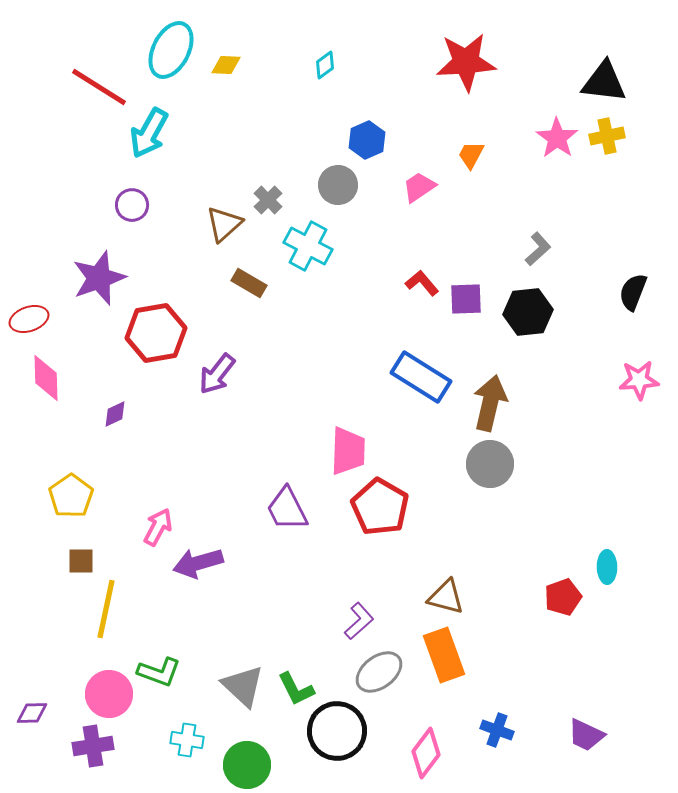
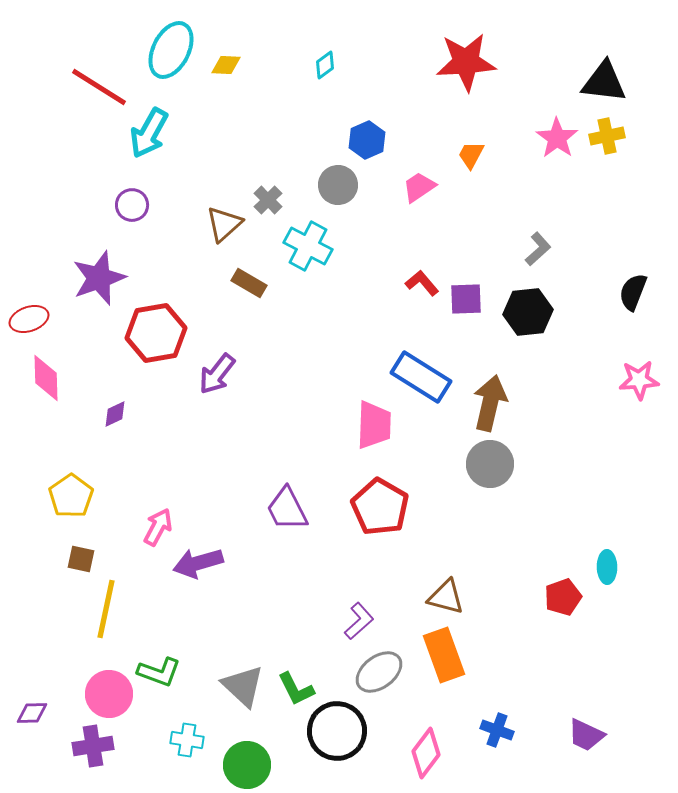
pink trapezoid at (348, 451): moved 26 px right, 26 px up
brown square at (81, 561): moved 2 px up; rotated 12 degrees clockwise
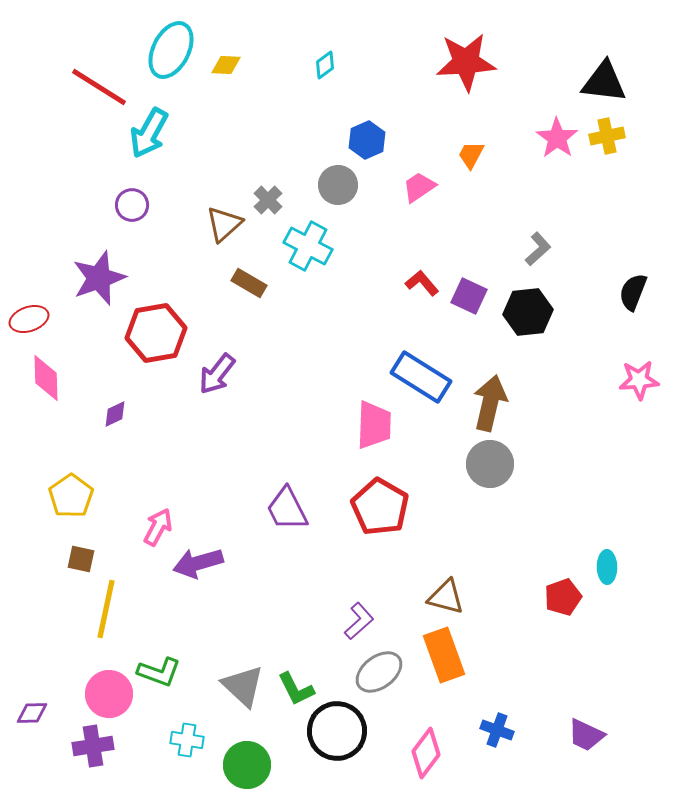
purple square at (466, 299): moved 3 px right, 3 px up; rotated 27 degrees clockwise
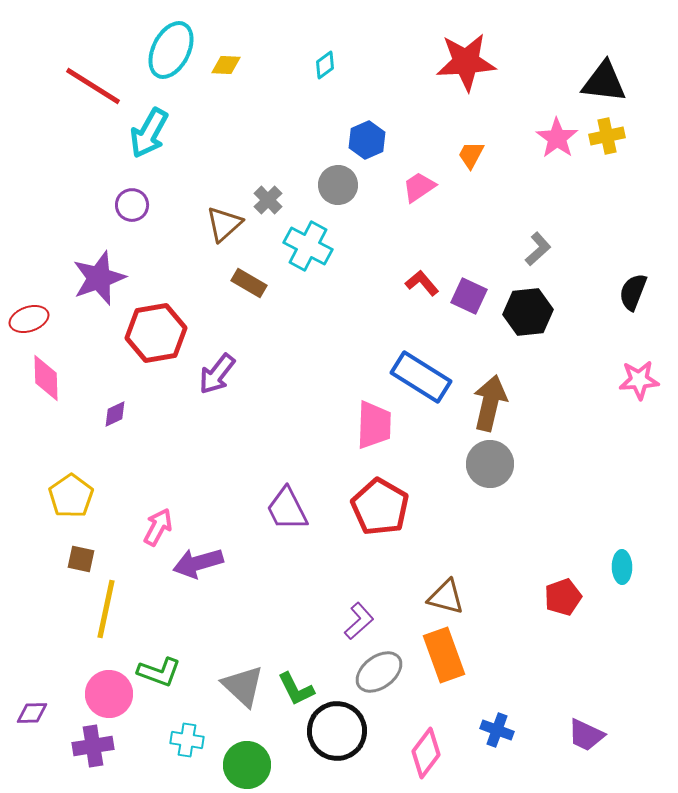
red line at (99, 87): moved 6 px left, 1 px up
cyan ellipse at (607, 567): moved 15 px right
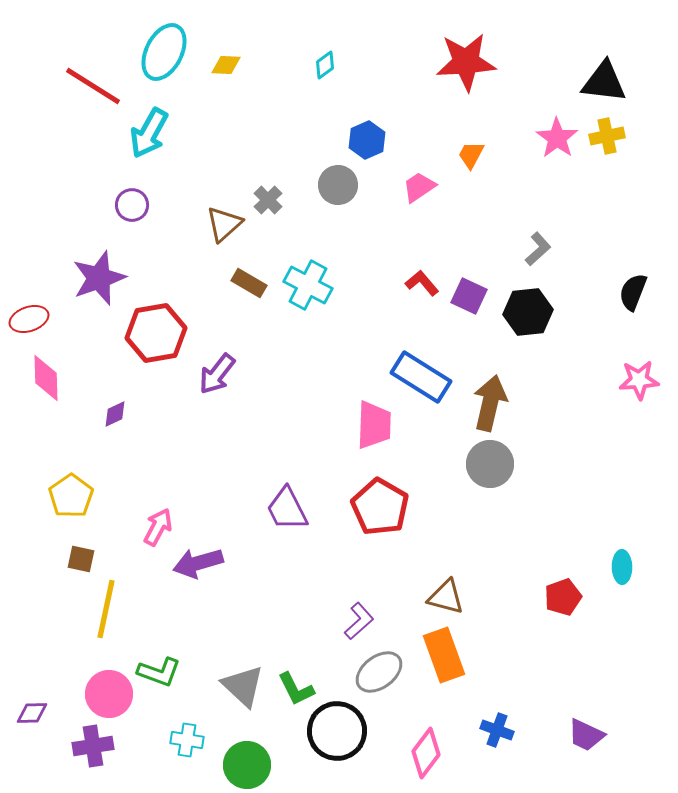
cyan ellipse at (171, 50): moved 7 px left, 2 px down
cyan cross at (308, 246): moved 39 px down
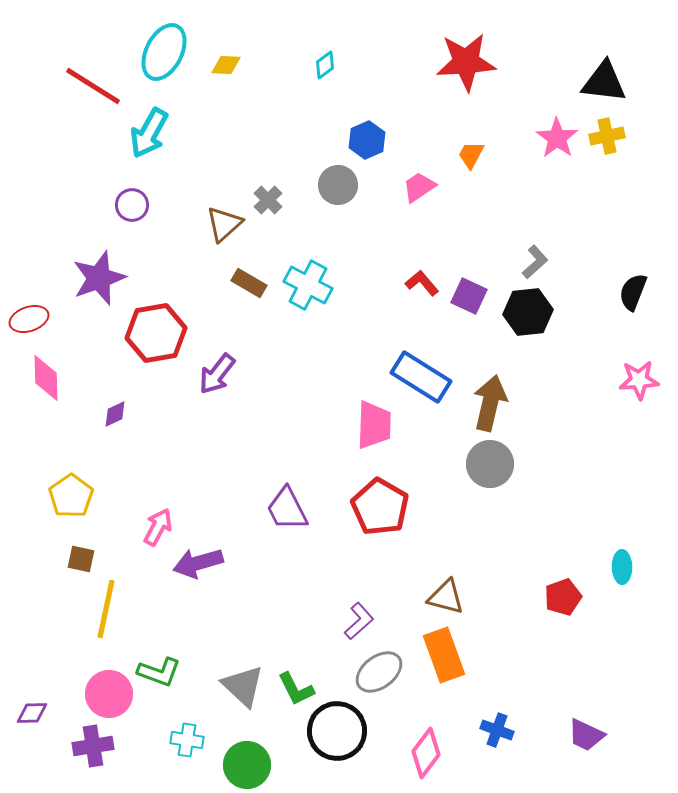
gray L-shape at (538, 249): moved 3 px left, 13 px down
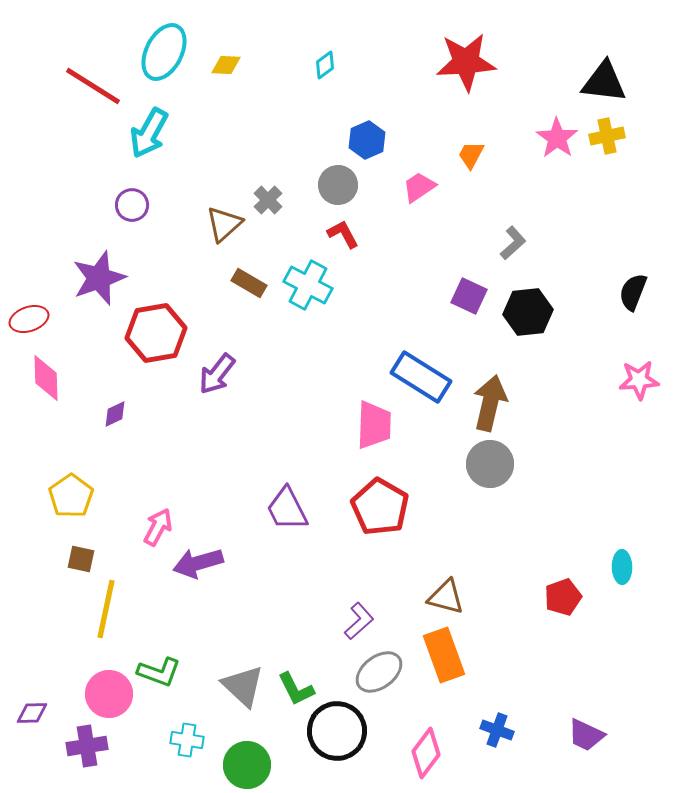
gray L-shape at (535, 262): moved 22 px left, 19 px up
red L-shape at (422, 283): moved 79 px left, 49 px up; rotated 12 degrees clockwise
purple cross at (93, 746): moved 6 px left
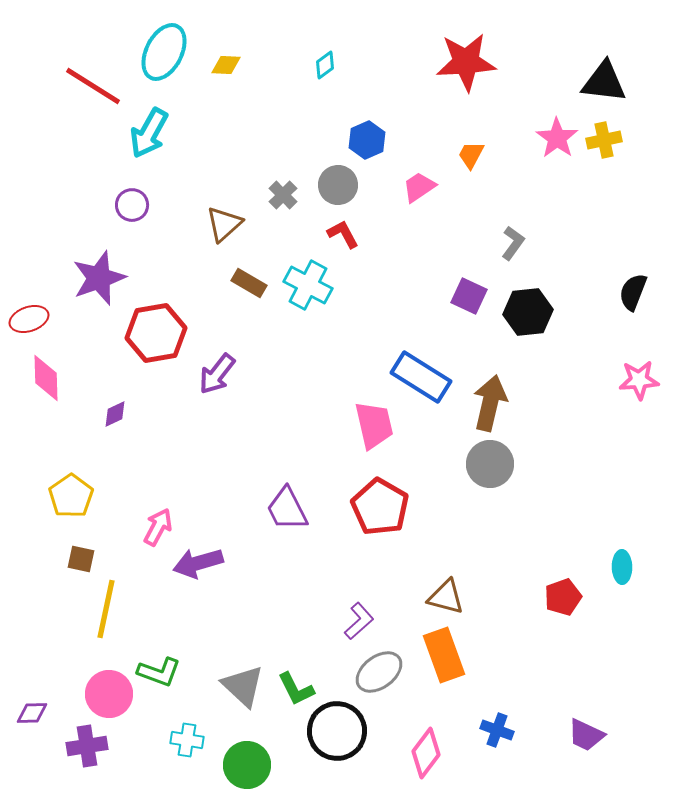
yellow cross at (607, 136): moved 3 px left, 4 px down
gray cross at (268, 200): moved 15 px right, 5 px up
gray L-shape at (513, 243): rotated 12 degrees counterclockwise
pink trapezoid at (374, 425): rotated 15 degrees counterclockwise
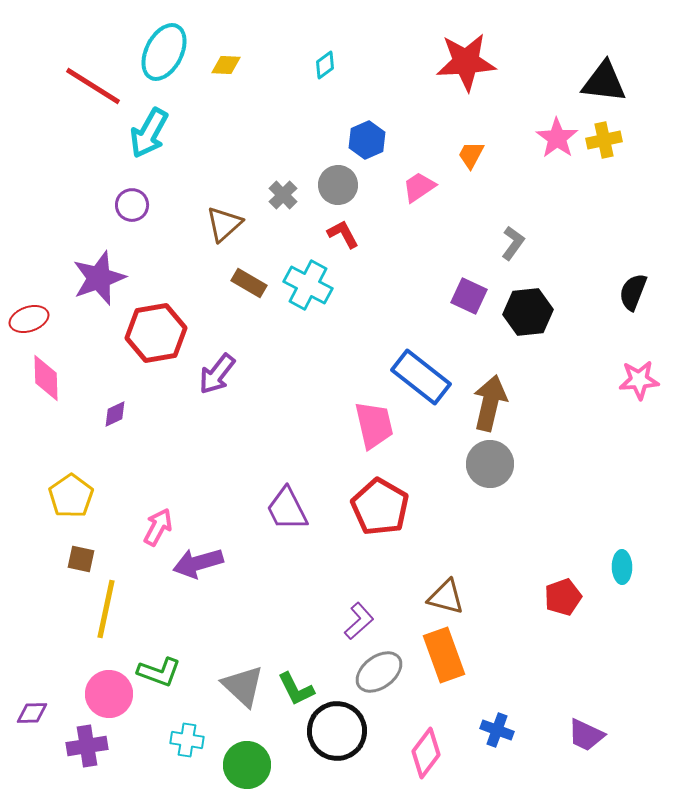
blue rectangle at (421, 377): rotated 6 degrees clockwise
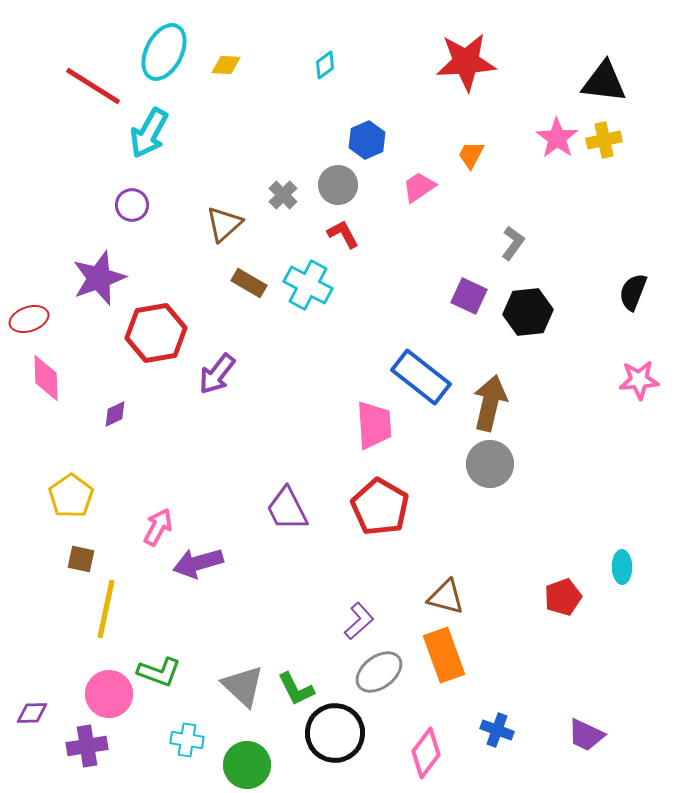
pink trapezoid at (374, 425): rotated 9 degrees clockwise
black circle at (337, 731): moved 2 px left, 2 px down
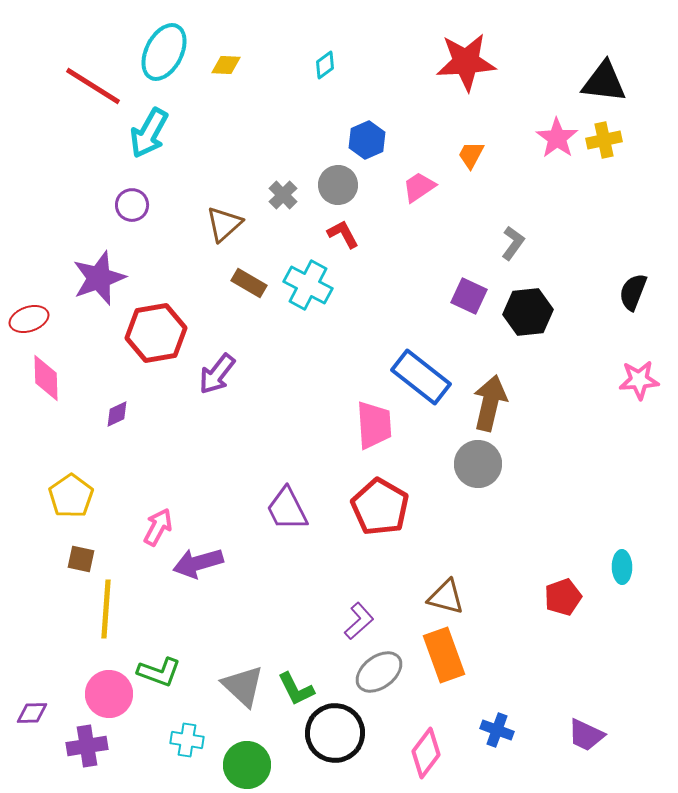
purple diamond at (115, 414): moved 2 px right
gray circle at (490, 464): moved 12 px left
yellow line at (106, 609): rotated 8 degrees counterclockwise
